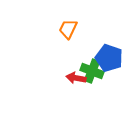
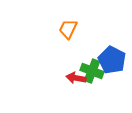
blue pentagon: moved 3 px right, 2 px down; rotated 8 degrees clockwise
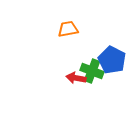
orange trapezoid: rotated 55 degrees clockwise
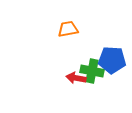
blue pentagon: rotated 24 degrees counterclockwise
green cross: rotated 10 degrees counterclockwise
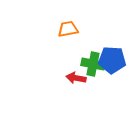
green cross: moved 1 px right, 7 px up
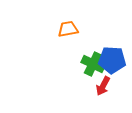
green cross: rotated 15 degrees clockwise
red arrow: moved 27 px right, 8 px down; rotated 72 degrees counterclockwise
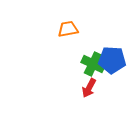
red arrow: moved 14 px left, 2 px down
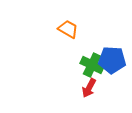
orange trapezoid: rotated 40 degrees clockwise
green cross: moved 1 px left, 1 px down
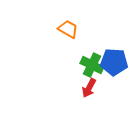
blue pentagon: moved 2 px right, 2 px down
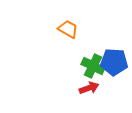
green cross: moved 1 px right, 1 px down
red arrow: rotated 138 degrees counterclockwise
